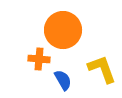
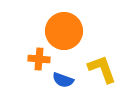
orange circle: moved 1 px right, 1 px down
blue semicircle: rotated 140 degrees clockwise
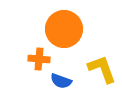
orange circle: moved 2 px up
blue semicircle: moved 2 px left, 1 px down
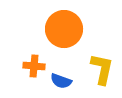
orange cross: moved 5 px left, 7 px down
yellow L-shape: rotated 32 degrees clockwise
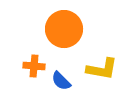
yellow L-shape: rotated 88 degrees clockwise
blue semicircle: rotated 25 degrees clockwise
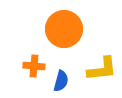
yellow L-shape: rotated 16 degrees counterclockwise
blue semicircle: rotated 120 degrees counterclockwise
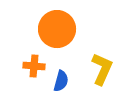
orange circle: moved 7 px left
yellow L-shape: rotated 60 degrees counterclockwise
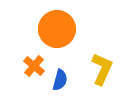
orange cross: rotated 35 degrees clockwise
blue semicircle: moved 1 px left, 1 px up
